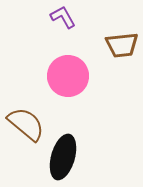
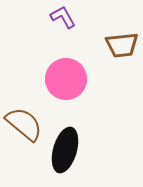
pink circle: moved 2 px left, 3 px down
brown semicircle: moved 2 px left
black ellipse: moved 2 px right, 7 px up
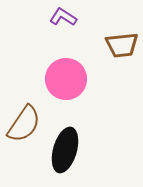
purple L-shape: rotated 28 degrees counterclockwise
brown semicircle: rotated 84 degrees clockwise
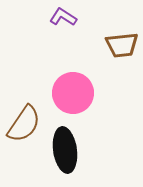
pink circle: moved 7 px right, 14 px down
black ellipse: rotated 24 degrees counterclockwise
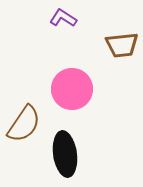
purple L-shape: moved 1 px down
pink circle: moved 1 px left, 4 px up
black ellipse: moved 4 px down
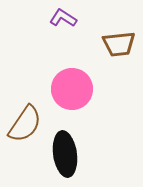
brown trapezoid: moved 3 px left, 1 px up
brown semicircle: moved 1 px right
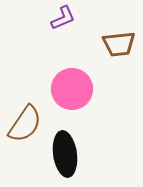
purple L-shape: rotated 124 degrees clockwise
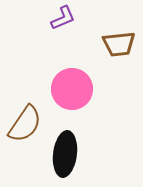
black ellipse: rotated 15 degrees clockwise
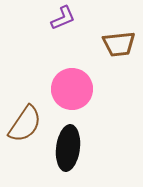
black ellipse: moved 3 px right, 6 px up
